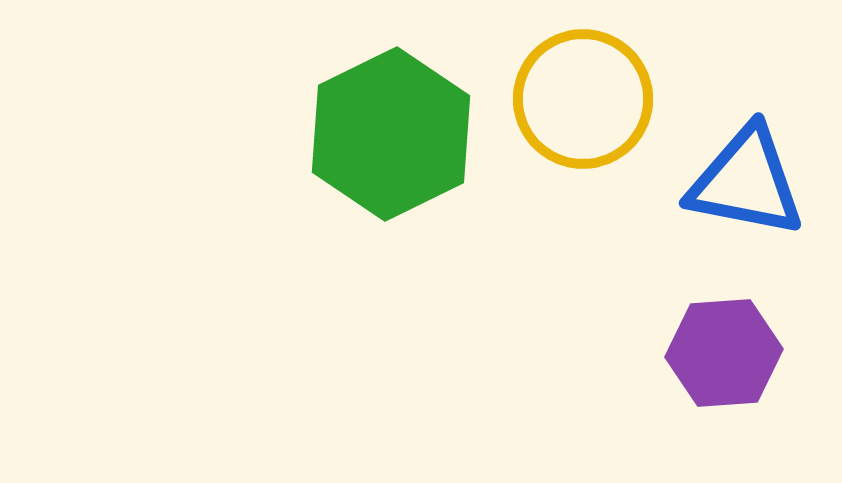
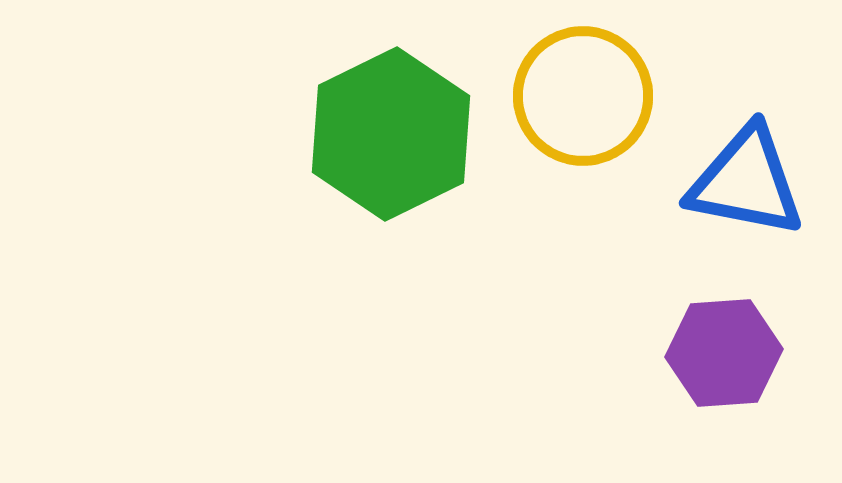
yellow circle: moved 3 px up
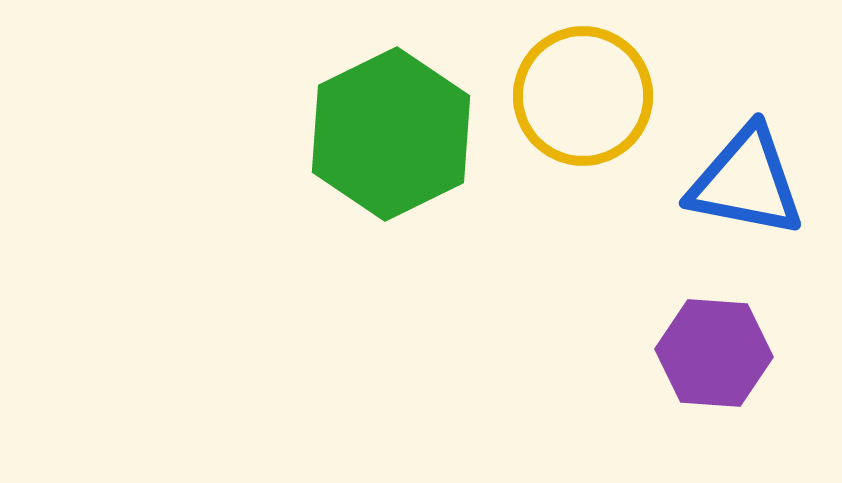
purple hexagon: moved 10 px left; rotated 8 degrees clockwise
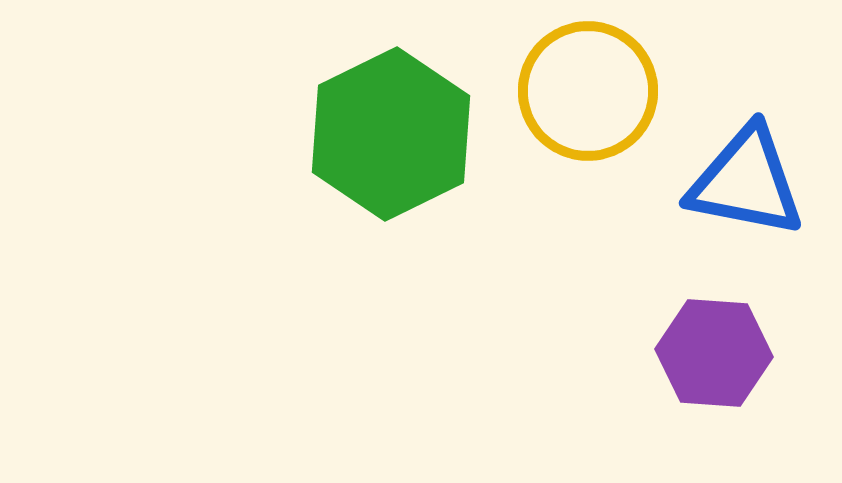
yellow circle: moved 5 px right, 5 px up
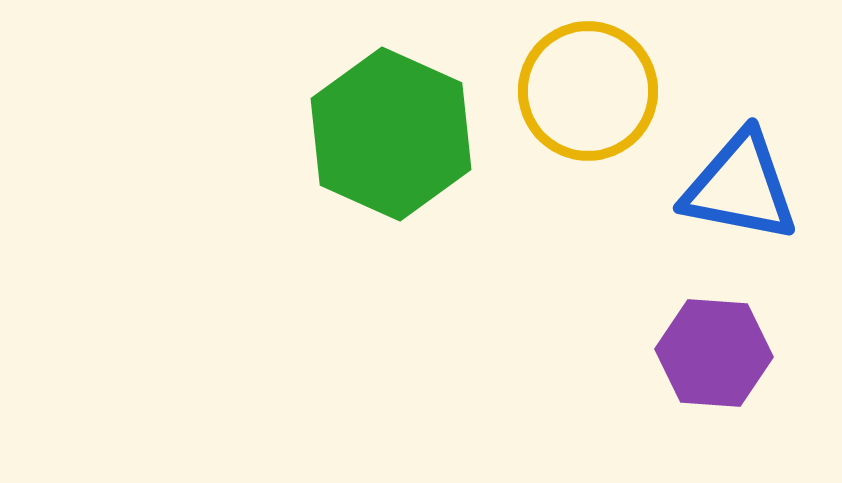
green hexagon: rotated 10 degrees counterclockwise
blue triangle: moved 6 px left, 5 px down
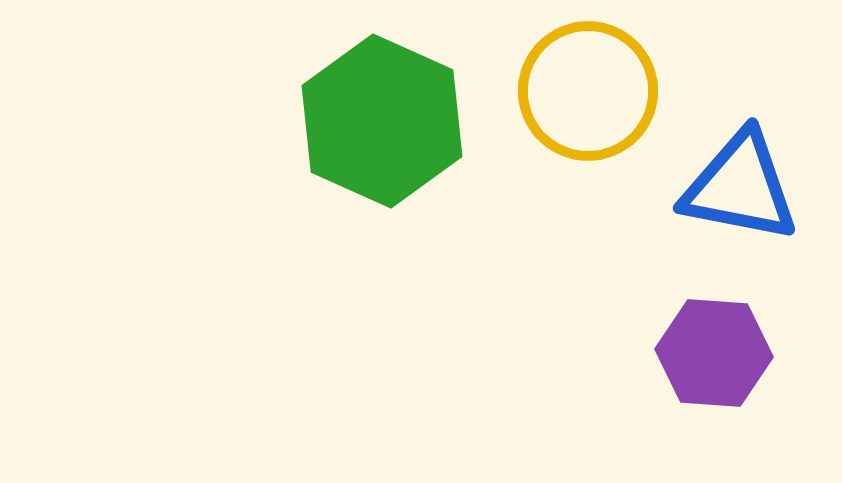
green hexagon: moved 9 px left, 13 px up
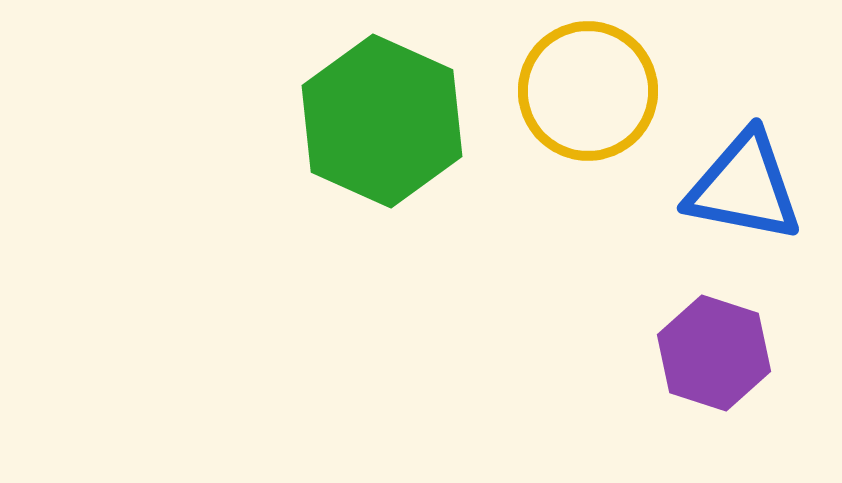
blue triangle: moved 4 px right
purple hexagon: rotated 14 degrees clockwise
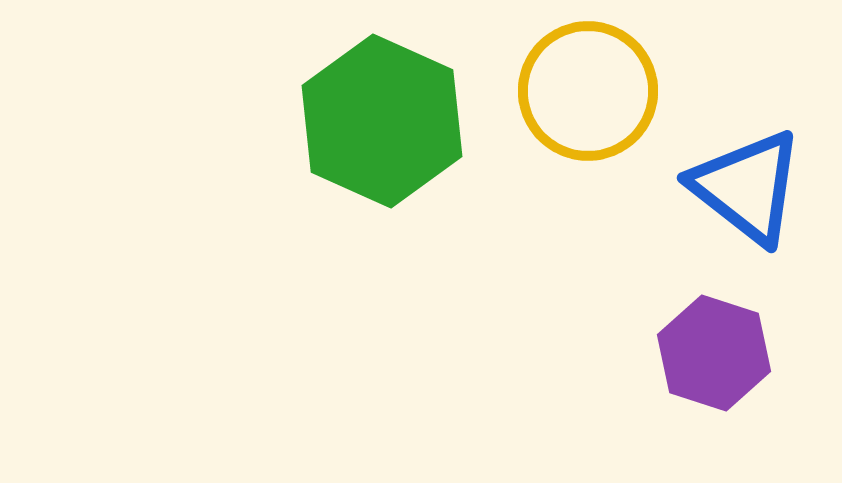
blue triangle: moved 3 px right; rotated 27 degrees clockwise
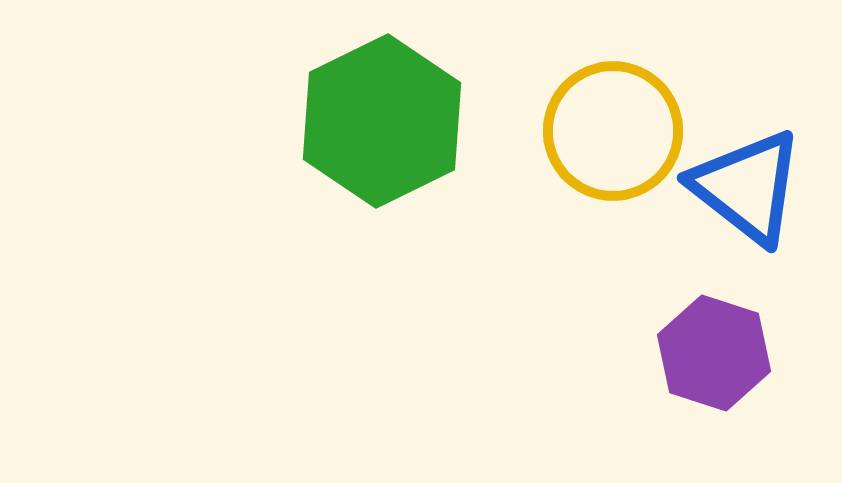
yellow circle: moved 25 px right, 40 px down
green hexagon: rotated 10 degrees clockwise
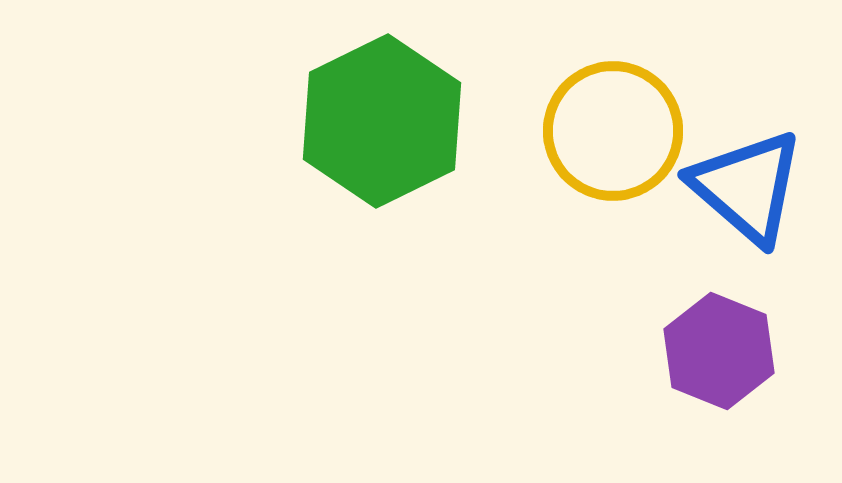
blue triangle: rotated 3 degrees clockwise
purple hexagon: moved 5 px right, 2 px up; rotated 4 degrees clockwise
